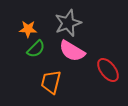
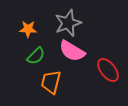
green semicircle: moved 7 px down
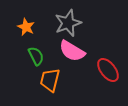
orange star: moved 2 px left, 2 px up; rotated 24 degrees clockwise
green semicircle: rotated 72 degrees counterclockwise
orange trapezoid: moved 1 px left, 2 px up
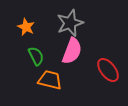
gray star: moved 2 px right
pink semicircle: rotated 100 degrees counterclockwise
orange trapezoid: rotated 90 degrees clockwise
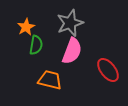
orange star: rotated 18 degrees clockwise
green semicircle: moved 11 px up; rotated 36 degrees clockwise
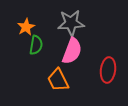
gray star: moved 1 px right; rotated 16 degrees clockwise
red ellipse: rotated 45 degrees clockwise
orange trapezoid: moved 8 px right; rotated 130 degrees counterclockwise
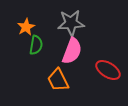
red ellipse: rotated 65 degrees counterclockwise
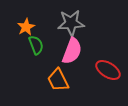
green semicircle: rotated 30 degrees counterclockwise
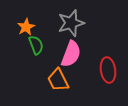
gray star: rotated 12 degrees counterclockwise
pink semicircle: moved 1 px left, 3 px down
red ellipse: rotated 50 degrees clockwise
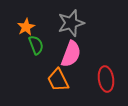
red ellipse: moved 2 px left, 9 px down
